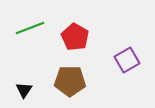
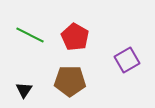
green line: moved 7 px down; rotated 48 degrees clockwise
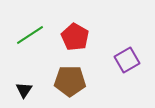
green line: rotated 60 degrees counterclockwise
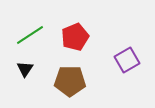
red pentagon: rotated 20 degrees clockwise
black triangle: moved 1 px right, 21 px up
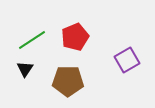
green line: moved 2 px right, 5 px down
brown pentagon: moved 2 px left
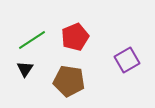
brown pentagon: moved 1 px right; rotated 8 degrees clockwise
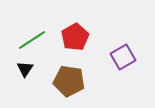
red pentagon: rotated 8 degrees counterclockwise
purple square: moved 4 px left, 3 px up
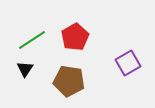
purple square: moved 5 px right, 6 px down
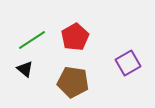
black triangle: rotated 24 degrees counterclockwise
brown pentagon: moved 4 px right, 1 px down
